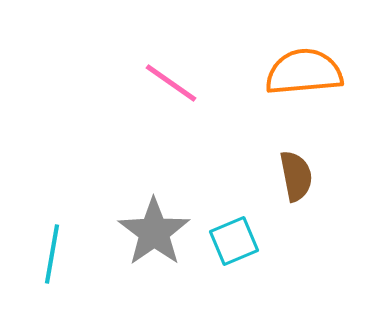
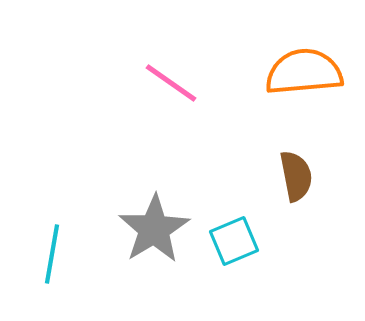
gray star: moved 3 px up; rotated 4 degrees clockwise
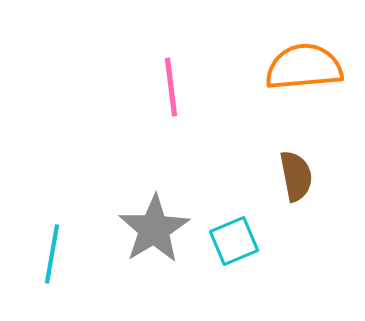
orange semicircle: moved 5 px up
pink line: moved 4 px down; rotated 48 degrees clockwise
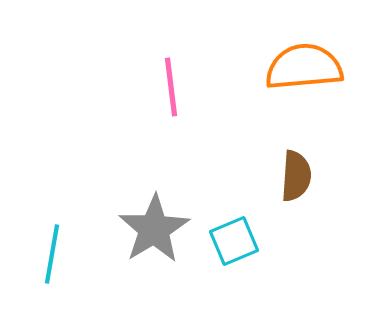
brown semicircle: rotated 15 degrees clockwise
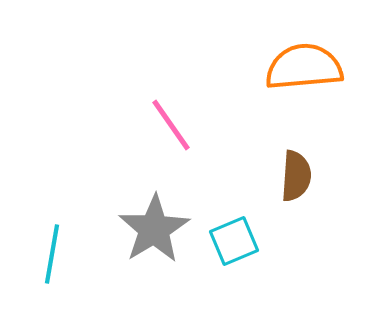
pink line: moved 38 px down; rotated 28 degrees counterclockwise
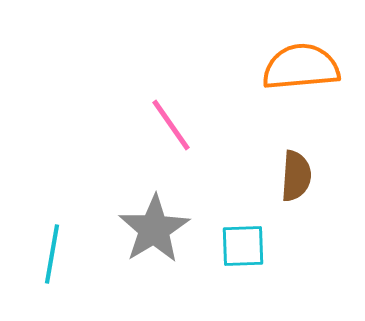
orange semicircle: moved 3 px left
cyan square: moved 9 px right, 5 px down; rotated 21 degrees clockwise
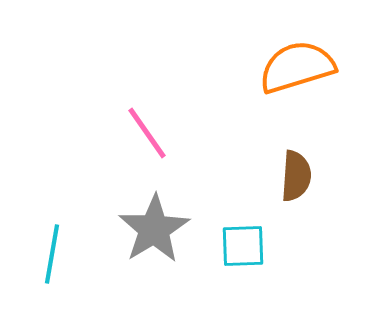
orange semicircle: moved 4 px left; rotated 12 degrees counterclockwise
pink line: moved 24 px left, 8 px down
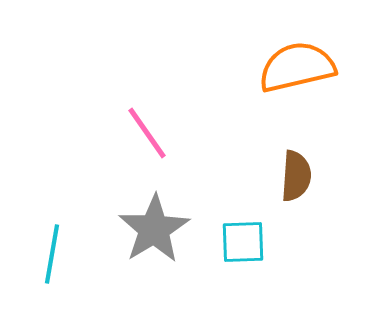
orange semicircle: rotated 4 degrees clockwise
cyan square: moved 4 px up
